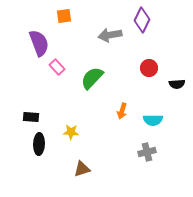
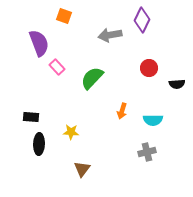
orange square: rotated 28 degrees clockwise
brown triangle: rotated 36 degrees counterclockwise
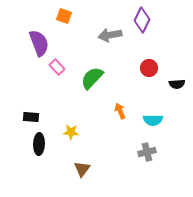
orange arrow: moved 2 px left; rotated 140 degrees clockwise
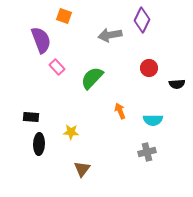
purple semicircle: moved 2 px right, 3 px up
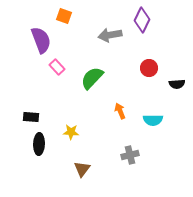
gray cross: moved 17 px left, 3 px down
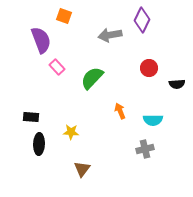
gray cross: moved 15 px right, 6 px up
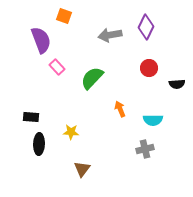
purple diamond: moved 4 px right, 7 px down
orange arrow: moved 2 px up
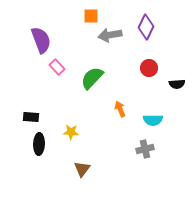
orange square: moved 27 px right; rotated 21 degrees counterclockwise
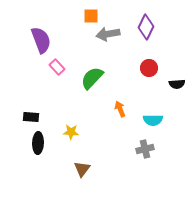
gray arrow: moved 2 px left, 1 px up
black ellipse: moved 1 px left, 1 px up
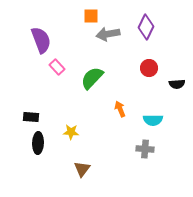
gray cross: rotated 18 degrees clockwise
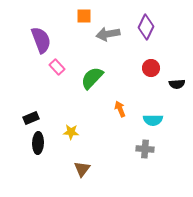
orange square: moved 7 px left
red circle: moved 2 px right
black rectangle: moved 1 px down; rotated 28 degrees counterclockwise
